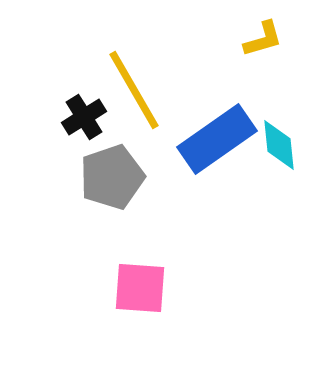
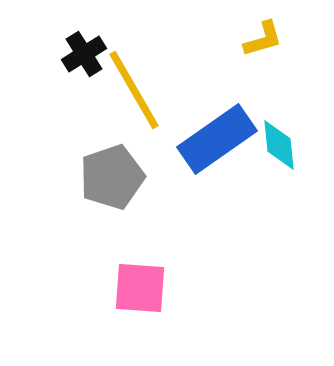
black cross: moved 63 px up
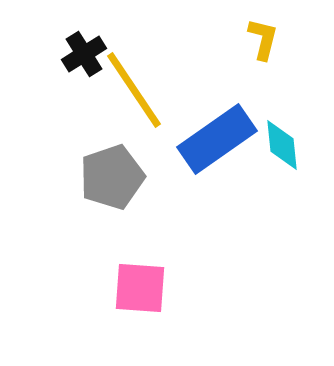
yellow L-shape: rotated 60 degrees counterclockwise
yellow line: rotated 4 degrees counterclockwise
cyan diamond: moved 3 px right
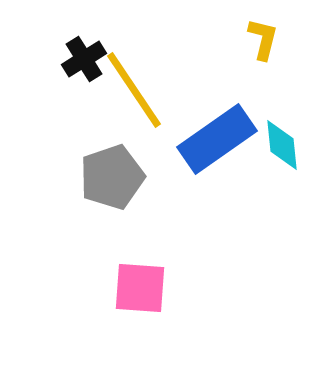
black cross: moved 5 px down
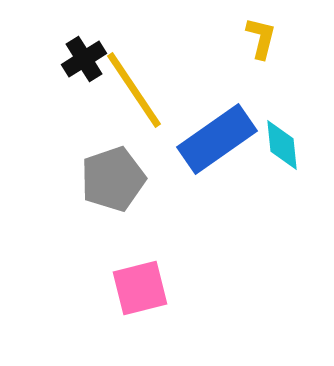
yellow L-shape: moved 2 px left, 1 px up
gray pentagon: moved 1 px right, 2 px down
pink square: rotated 18 degrees counterclockwise
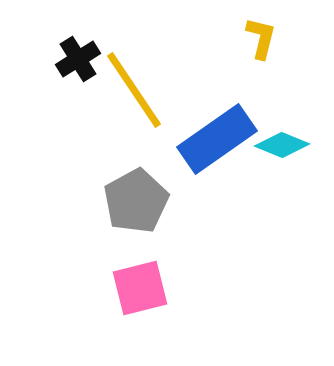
black cross: moved 6 px left
cyan diamond: rotated 62 degrees counterclockwise
gray pentagon: moved 23 px right, 22 px down; rotated 10 degrees counterclockwise
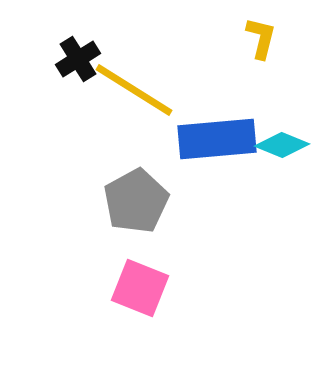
yellow line: rotated 24 degrees counterclockwise
blue rectangle: rotated 30 degrees clockwise
pink square: rotated 36 degrees clockwise
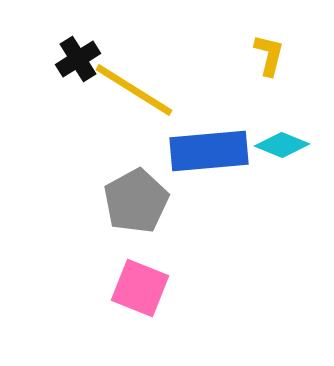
yellow L-shape: moved 8 px right, 17 px down
blue rectangle: moved 8 px left, 12 px down
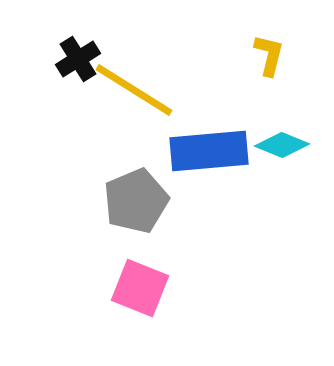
gray pentagon: rotated 6 degrees clockwise
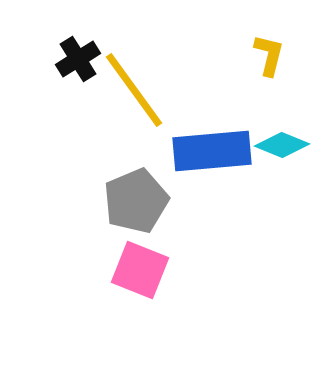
yellow line: rotated 22 degrees clockwise
blue rectangle: moved 3 px right
pink square: moved 18 px up
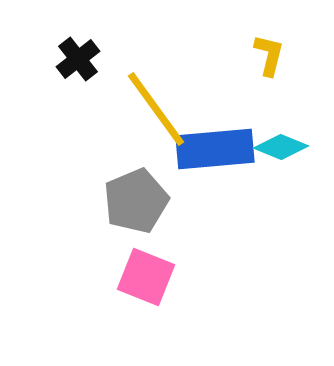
black cross: rotated 6 degrees counterclockwise
yellow line: moved 22 px right, 19 px down
cyan diamond: moved 1 px left, 2 px down
blue rectangle: moved 3 px right, 2 px up
pink square: moved 6 px right, 7 px down
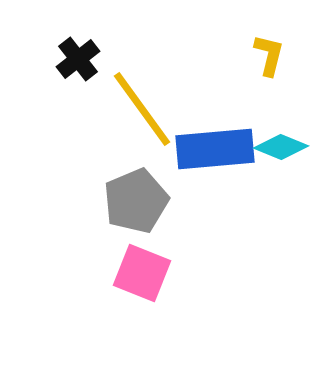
yellow line: moved 14 px left
pink square: moved 4 px left, 4 px up
